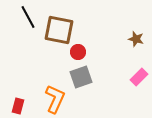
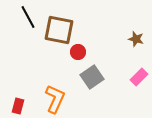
gray square: moved 11 px right; rotated 15 degrees counterclockwise
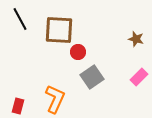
black line: moved 8 px left, 2 px down
brown square: rotated 8 degrees counterclockwise
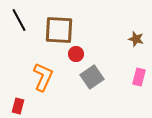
black line: moved 1 px left, 1 px down
red circle: moved 2 px left, 2 px down
pink rectangle: rotated 30 degrees counterclockwise
orange L-shape: moved 12 px left, 22 px up
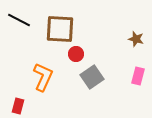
black line: rotated 35 degrees counterclockwise
brown square: moved 1 px right, 1 px up
pink rectangle: moved 1 px left, 1 px up
